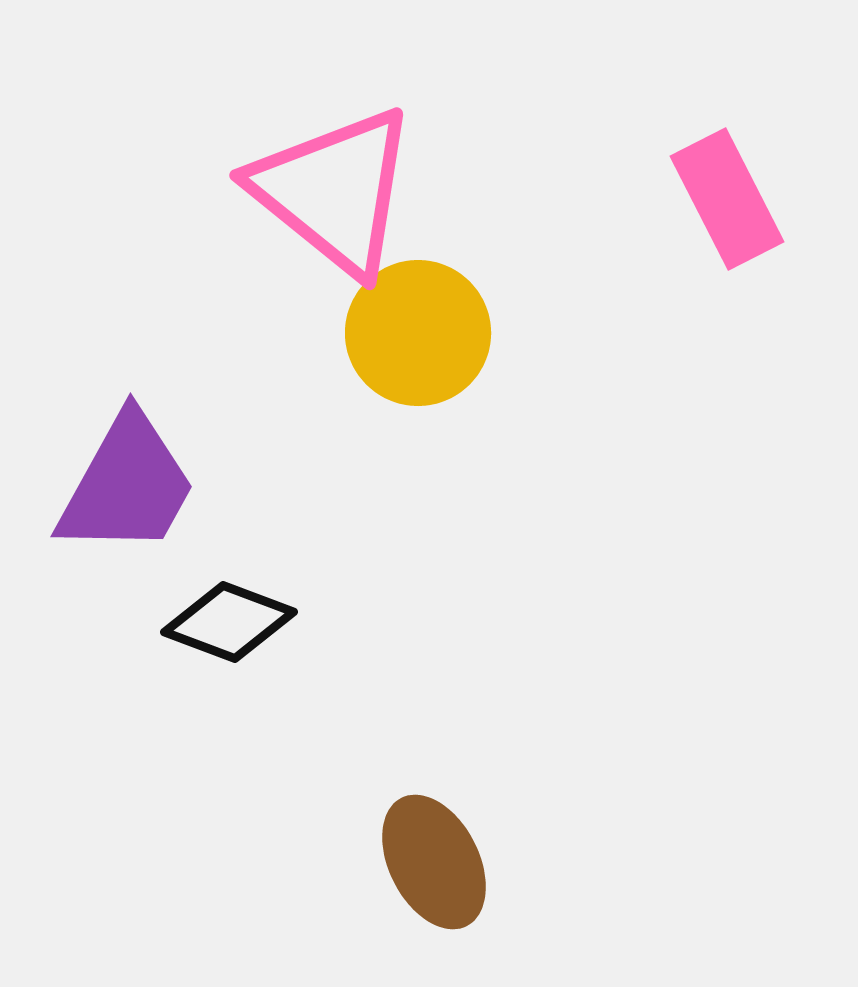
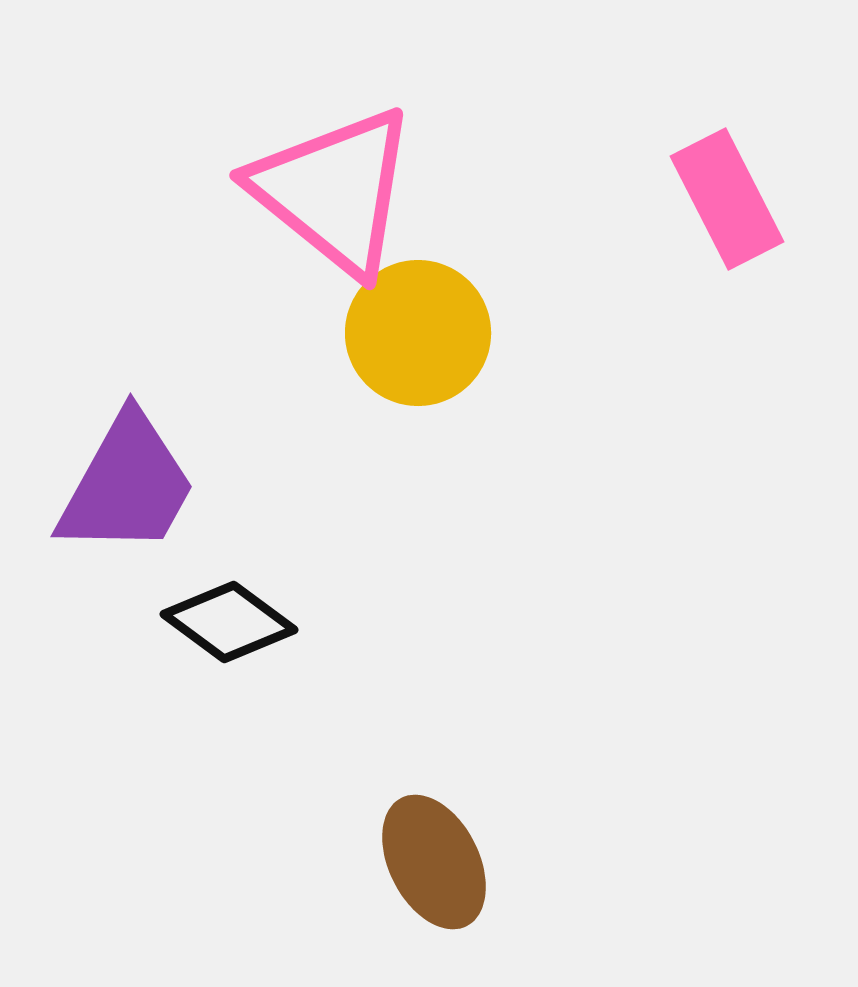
black diamond: rotated 16 degrees clockwise
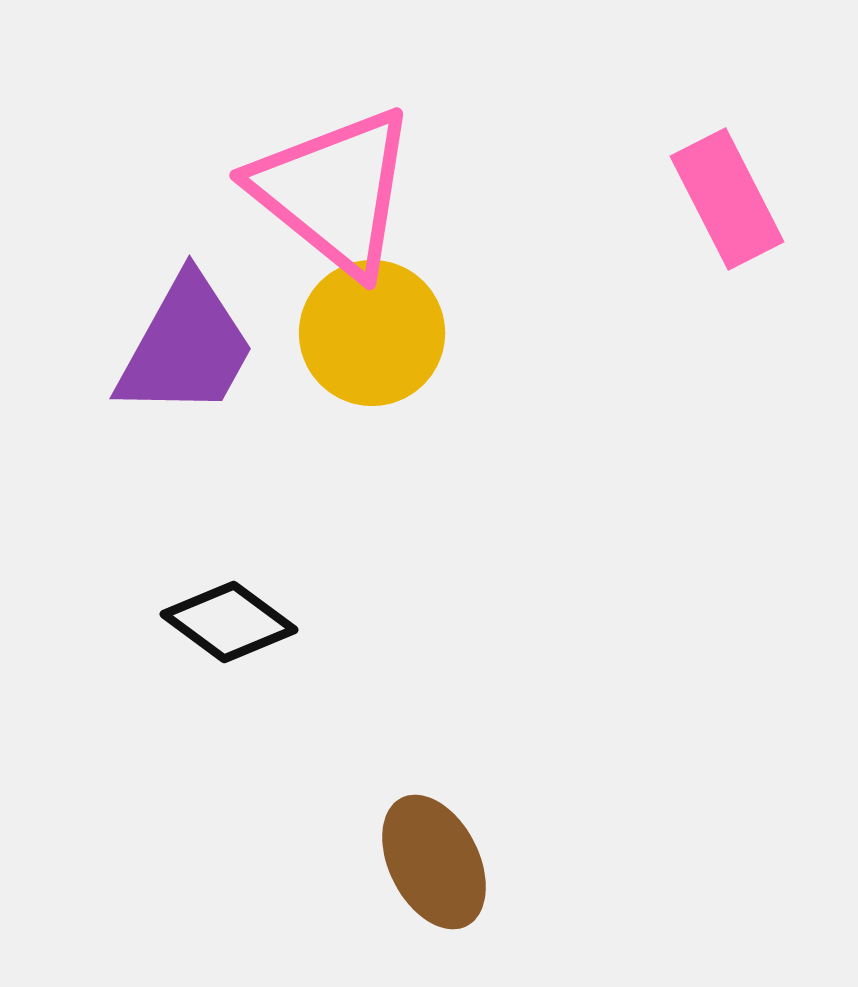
yellow circle: moved 46 px left
purple trapezoid: moved 59 px right, 138 px up
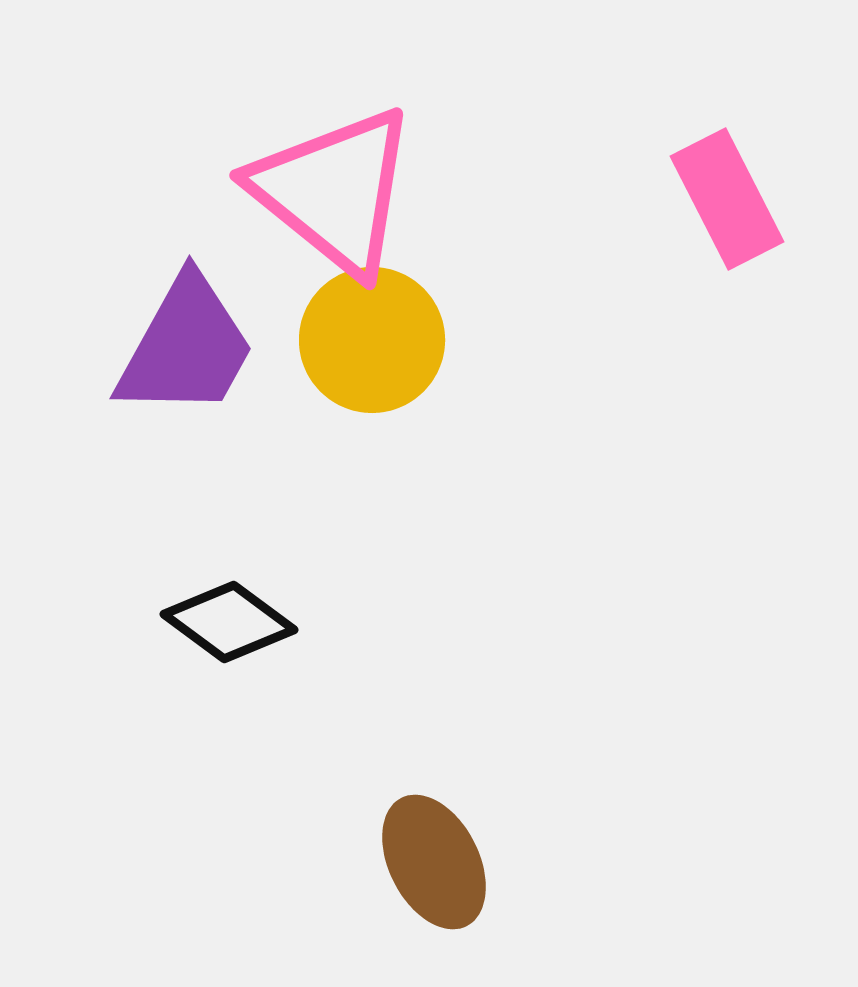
yellow circle: moved 7 px down
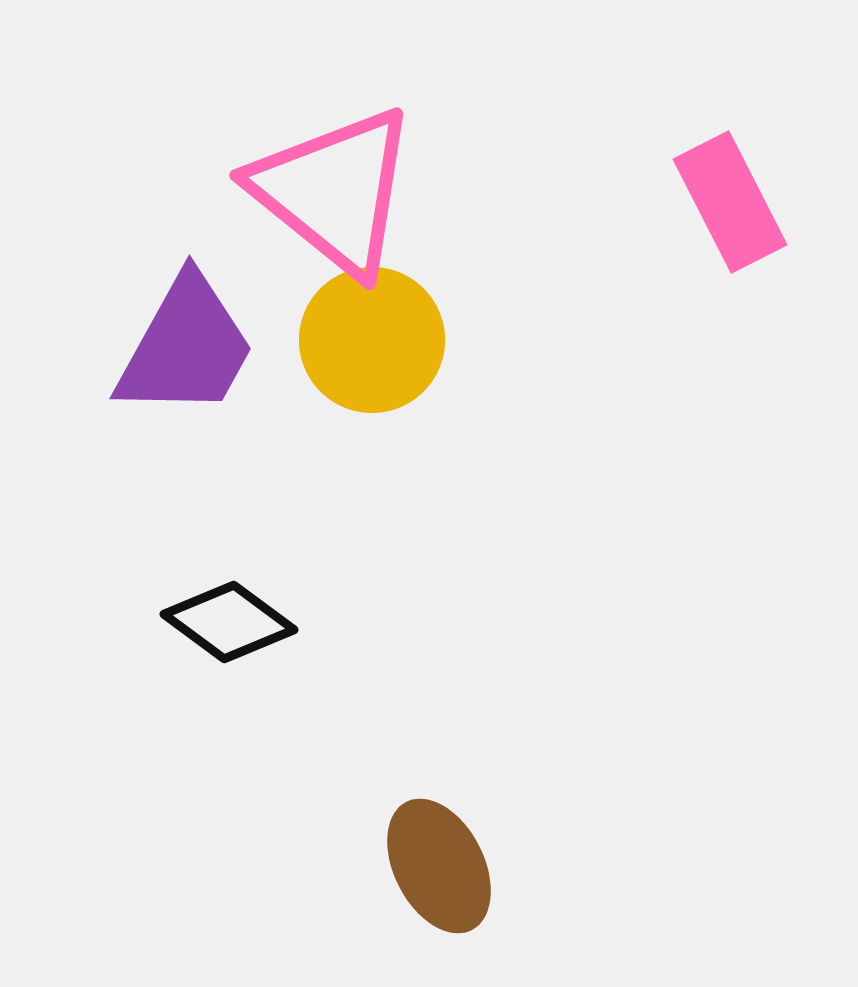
pink rectangle: moved 3 px right, 3 px down
brown ellipse: moved 5 px right, 4 px down
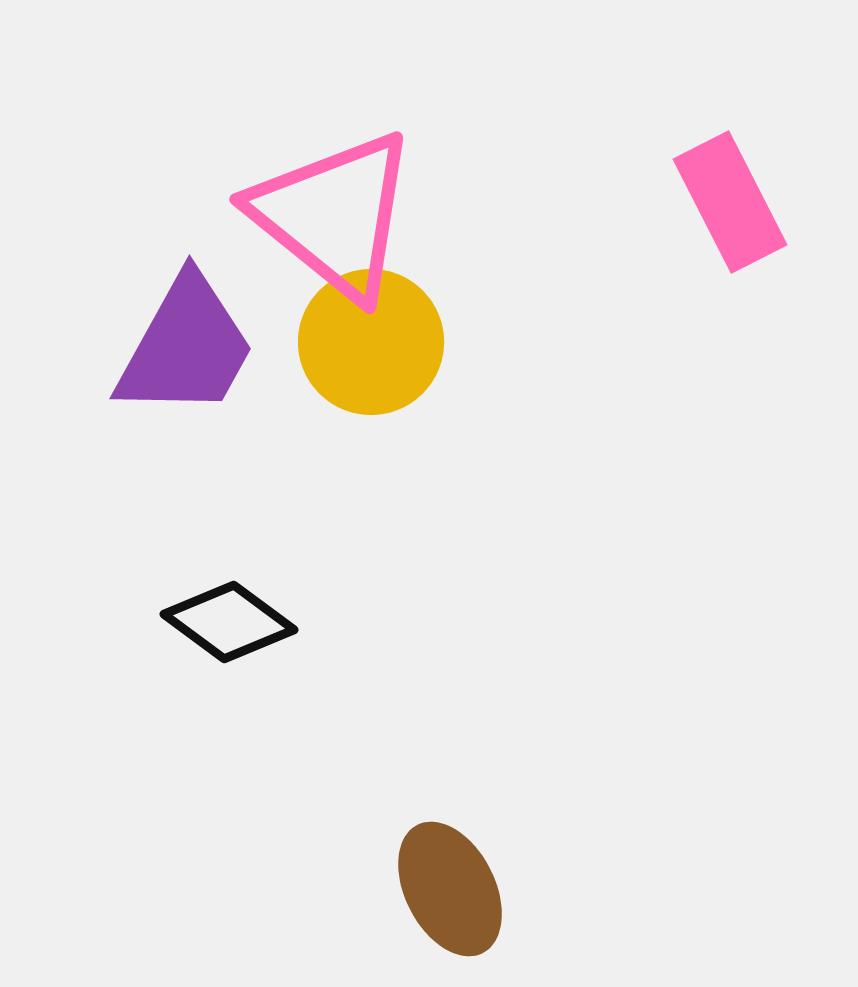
pink triangle: moved 24 px down
yellow circle: moved 1 px left, 2 px down
brown ellipse: moved 11 px right, 23 px down
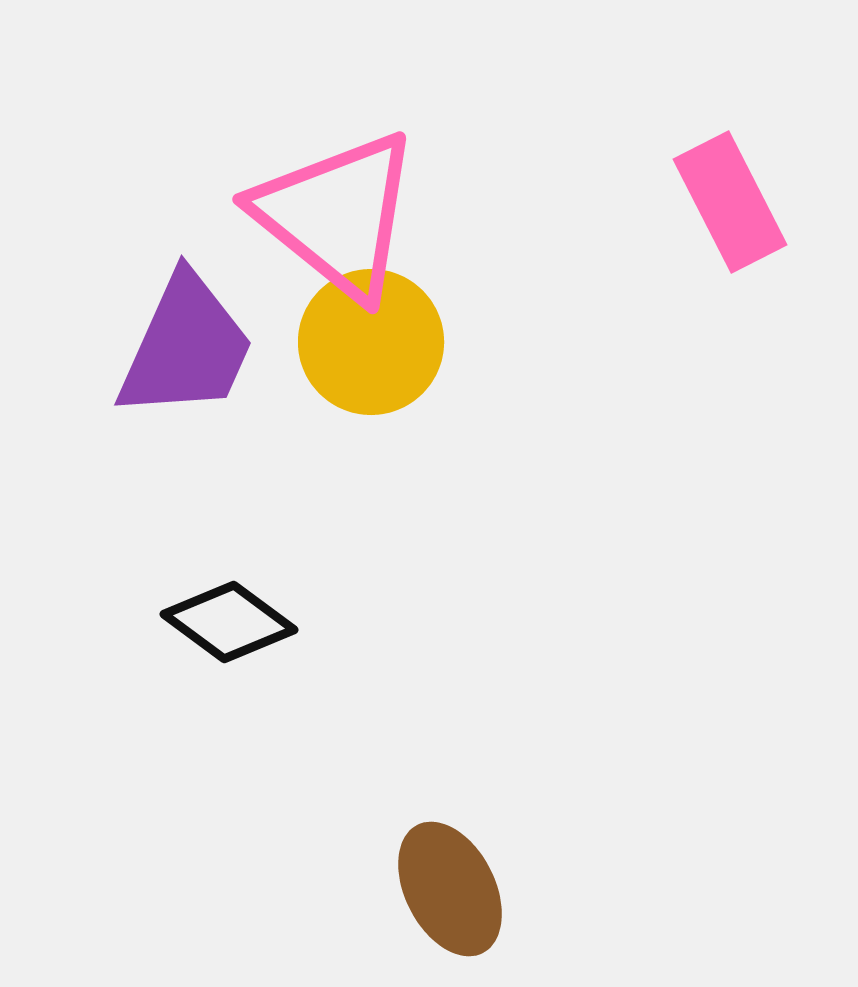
pink triangle: moved 3 px right
purple trapezoid: rotated 5 degrees counterclockwise
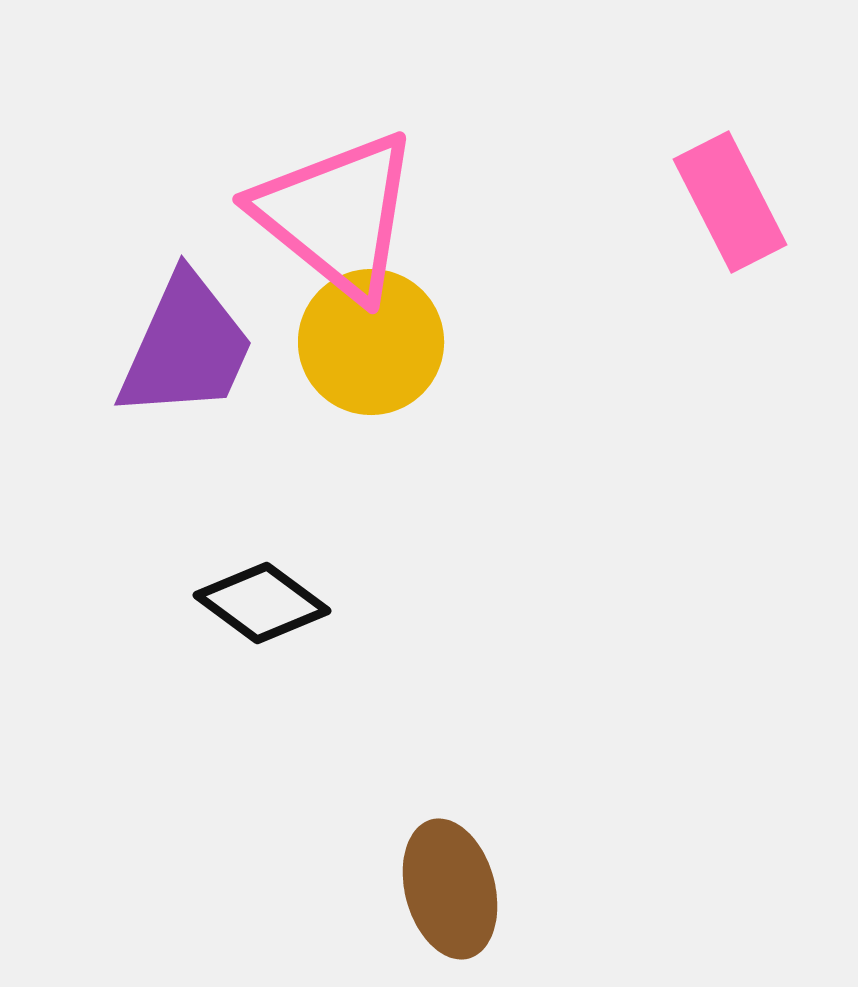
black diamond: moved 33 px right, 19 px up
brown ellipse: rotated 12 degrees clockwise
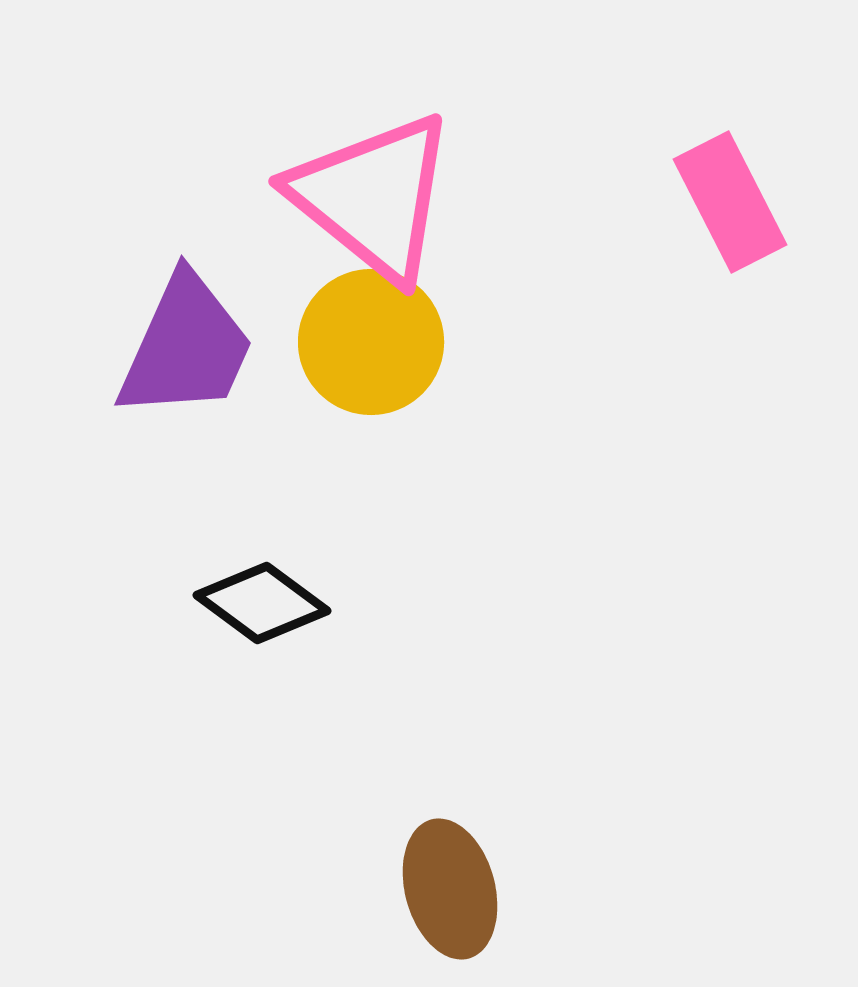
pink triangle: moved 36 px right, 18 px up
